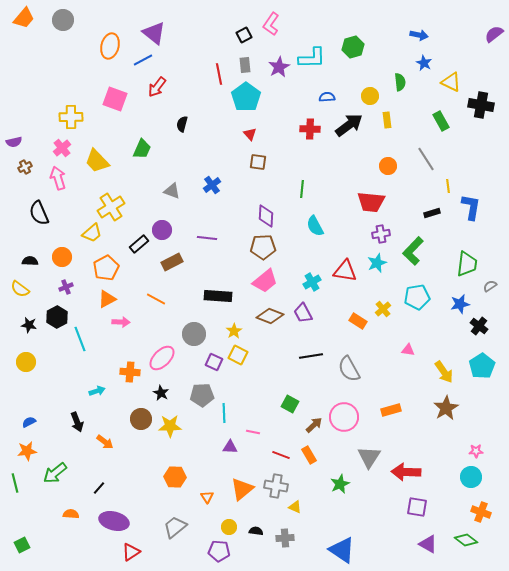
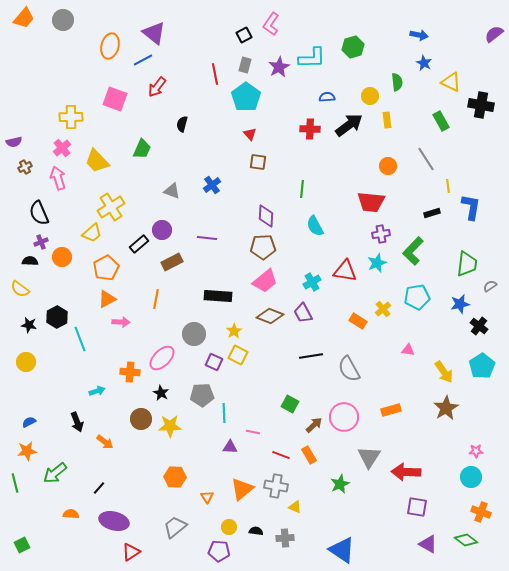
gray rectangle at (245, 65): rotated 21 degrees clockwise
red line at (219, 74): moved 4 px left
green semicircle at (400, 82): moved 3 px left
purple cross at (66, 287): moved 25 px left, 45 px up
orange line at (156, 299): rotated 72 degrees clockwise
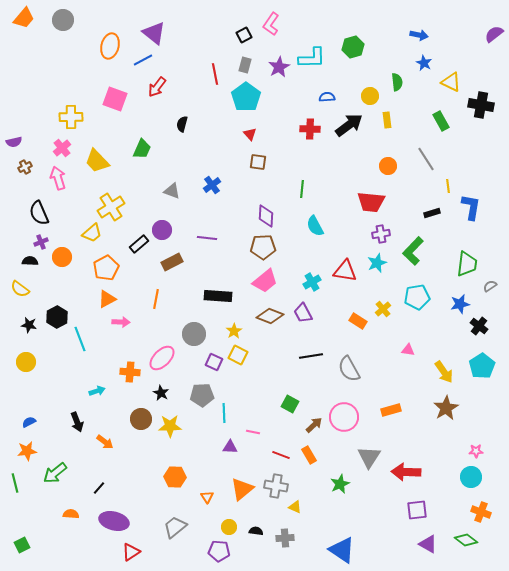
purple square at (417, 507): moved 3 px down; rotated 15 degrees counterclockwise
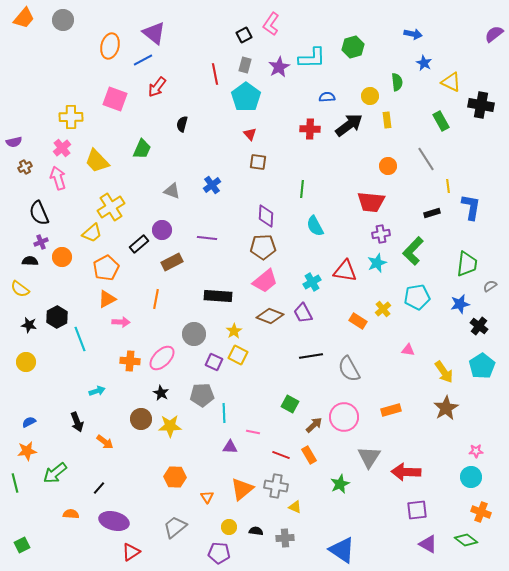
blue arrow at (419, 35): moved 6 px left, 1 px up
orange cross at (130, 372): moved 11 px up
purple pentagon at (219, 551): moved 2 px down
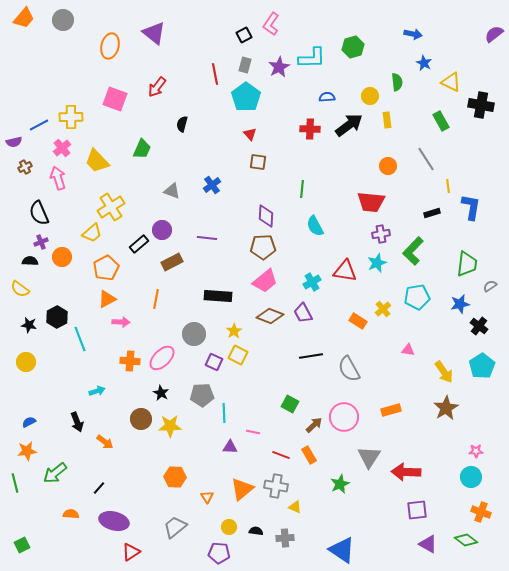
blue line at (143, 60): moved 104 px left, 65 px down
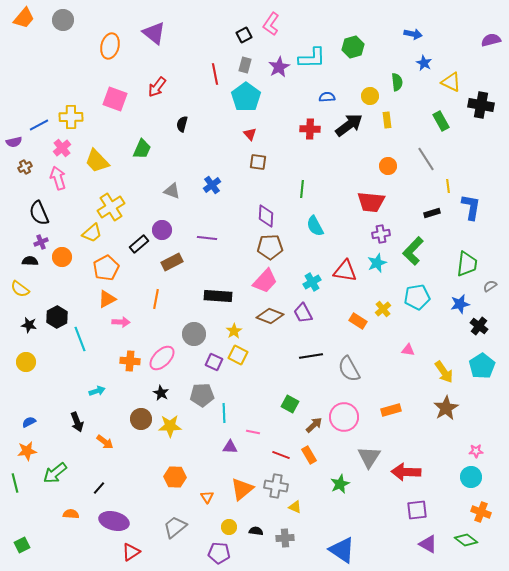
purple semicircle at (494, 34): moved 3 px left, 6 px down; rotated 24 degrees clockwise
brown pentagon at (263, 247): moved 7 px right
pink trapezoid at (265, 281): rotated 8 degrees counterclockwise
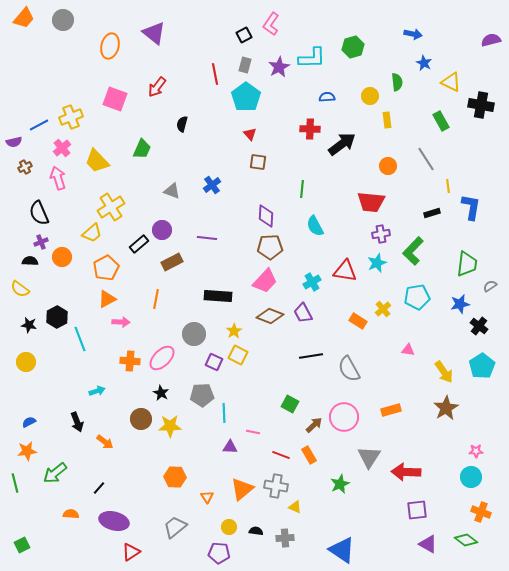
yellow cross at (71, 117): rotated 20 degrees counterclockwise
black arrow at (349, 125): moved 7 px left, 19 px down
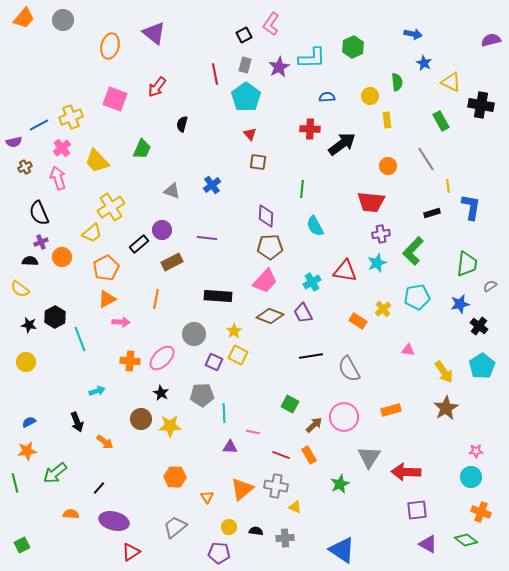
green hexagon at (353, 47): rotated 10 degrees counterclockwise
black hexagon at (57, 317): moved 2 px left
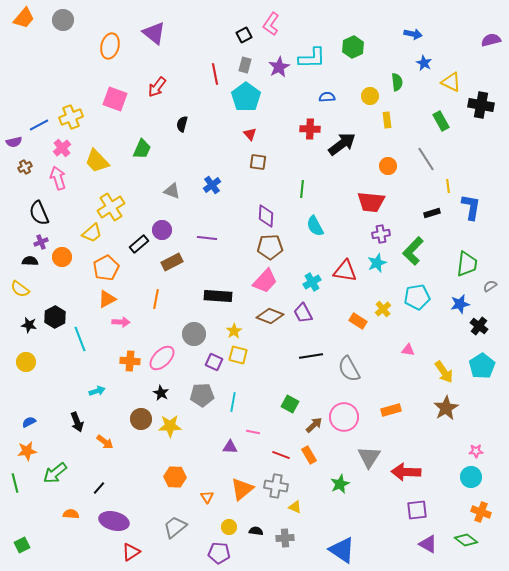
yellow square at (238, 355): rotated 12 degrees counterclockwise
cyan line at (224, 413): moved 9 px right, 11 px up; rotated 12 degrees clockwise
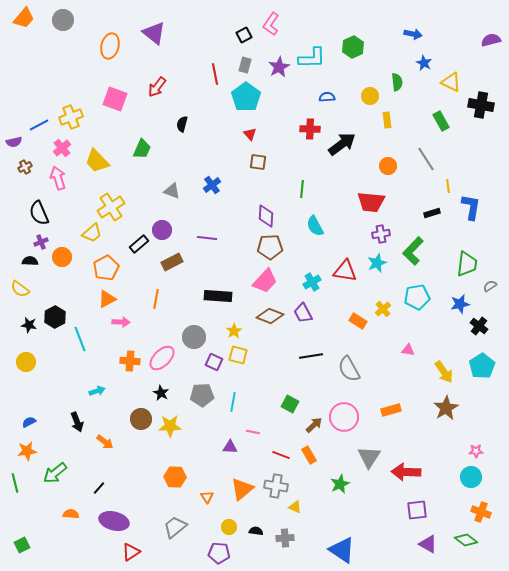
gray circle at (194, 334): moved 3 px down
